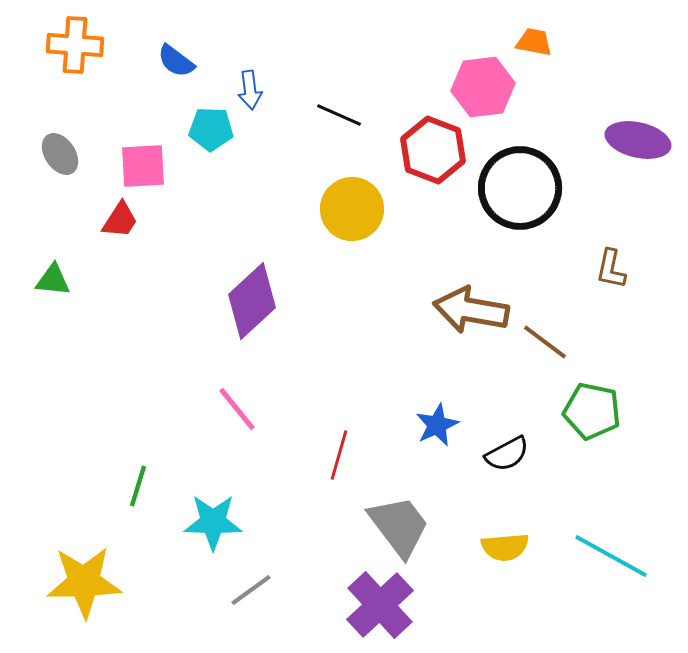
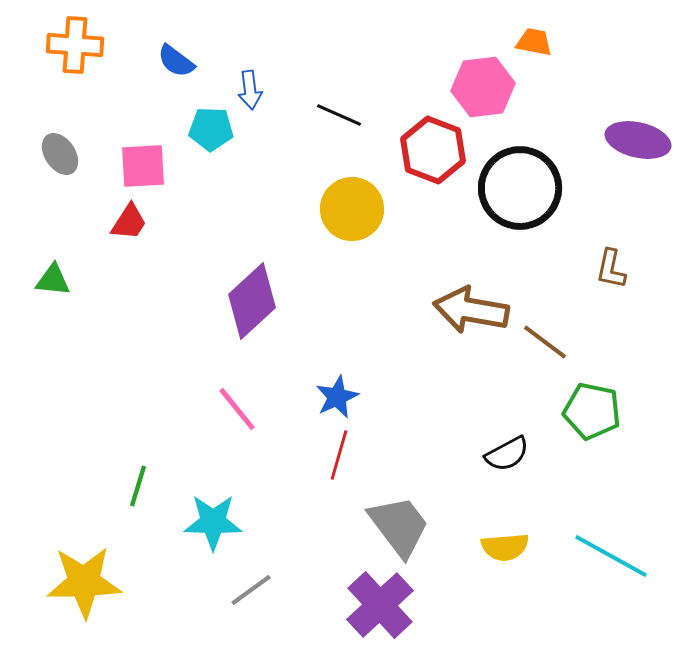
red trapezoid: moved 9 px right, 2 px down
blue star: moved 100 px left, 28 px up
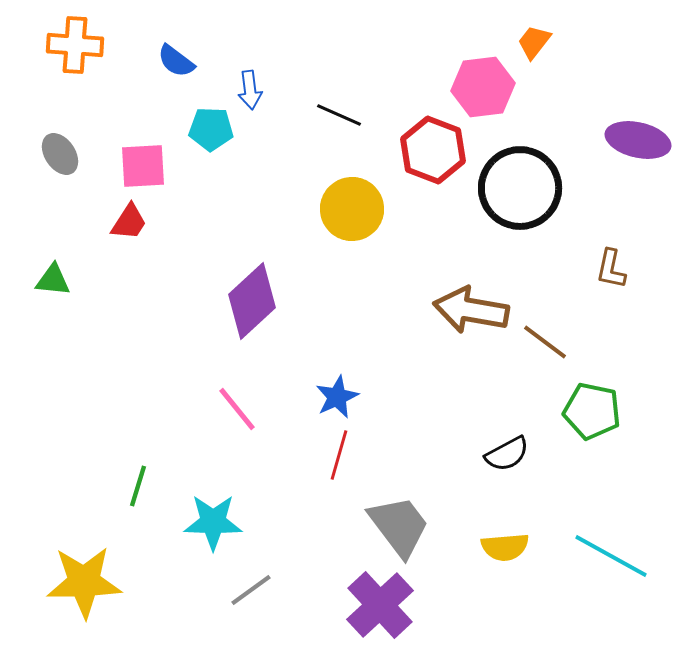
orange trapezoid: rotated 63 degrees counterclockwise
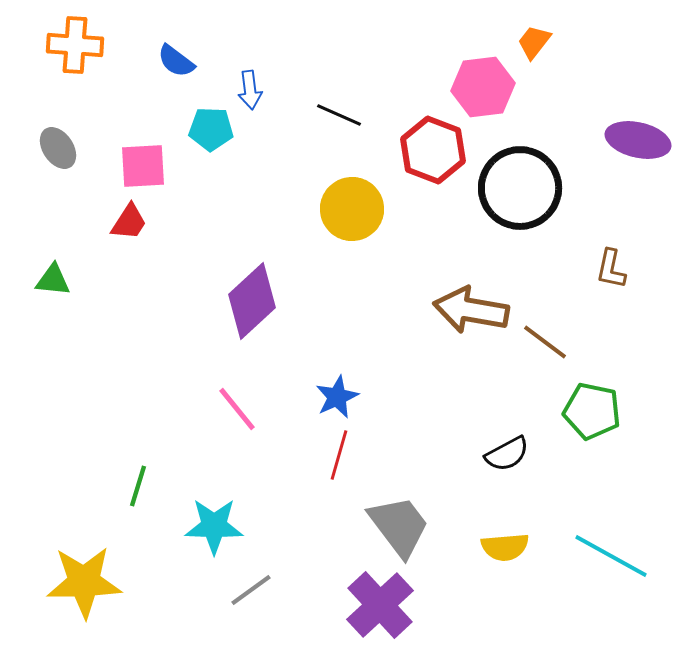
gray ellipse: moved 2 px left, 6 px up
cyan star: moved 1 px right, 4 px down
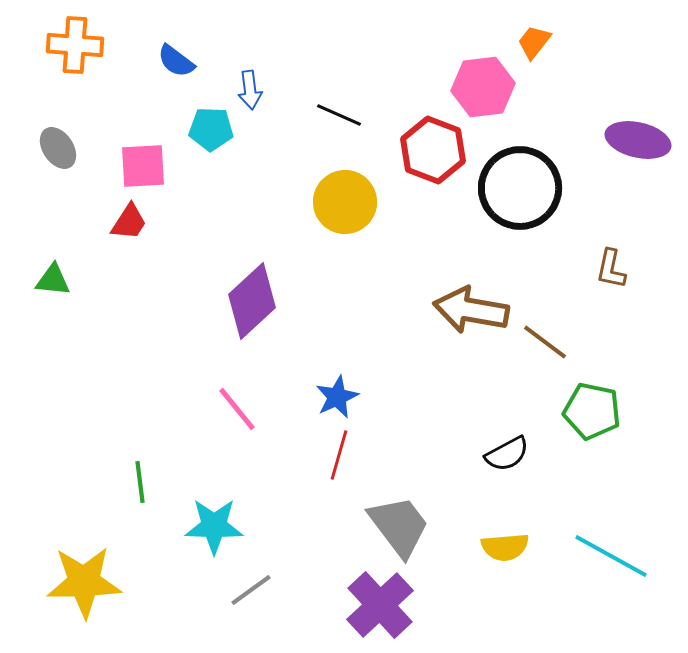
yellow circle: moved 7 px left, 7 px up
green line: moved 2 px right, 4 px up; rotated 24 degrees counterclockwise
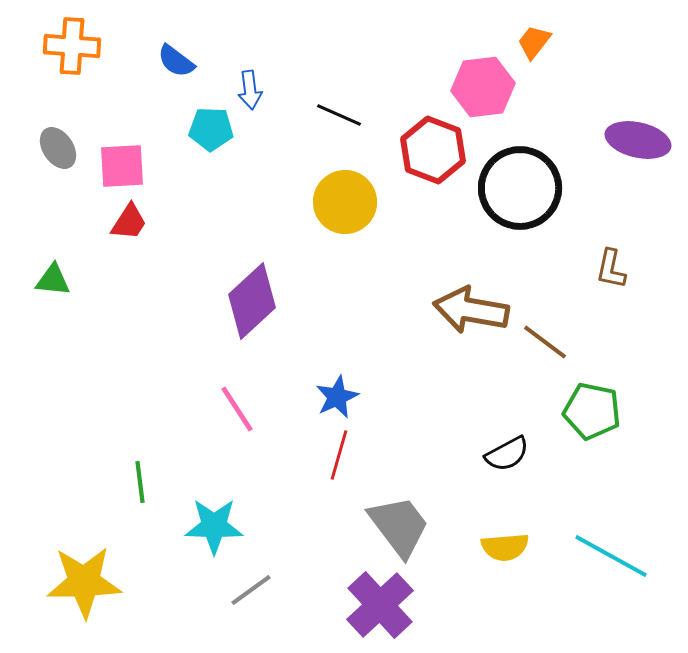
orange cross: moved 3 px left, 1 px down
pink square: moved 21 px left
pink line: rotated 6 degrees clockwise
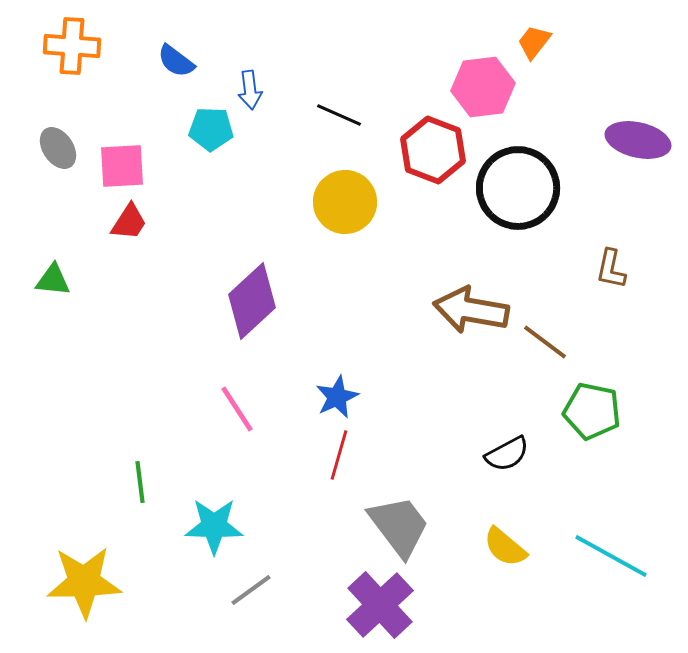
black circle: moved 2 px left
yellow semicircle: rotated 45 degrees clockwise
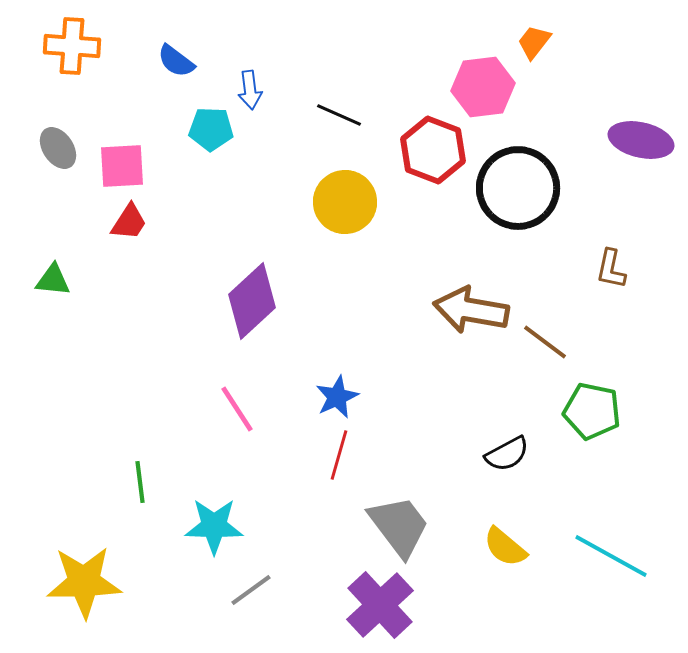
purple ellipse: moved 3 px right
